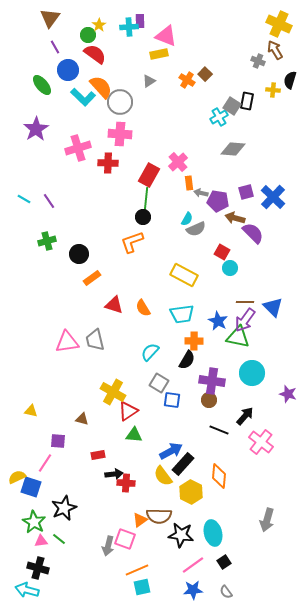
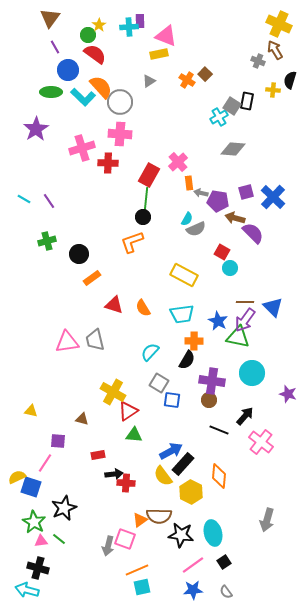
green ellipse at (42, 85): moved 9 px right, 7 px down; rotated 50 degrees counterclockwise
pink cross at (78, 148): moved 4 px right
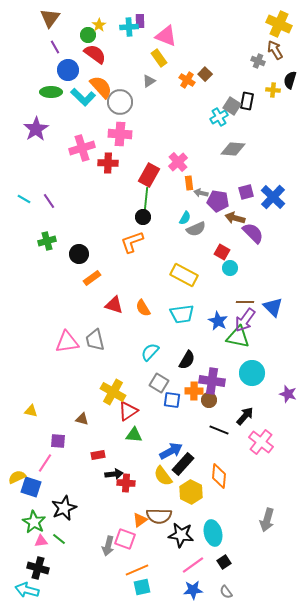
yellow rectangle at (159, 54): moved 4 px down; rotated 66 degrees clockwise
cyan semicircle at (187, 219): moved 2 px left, 1 px up
orange cross at (194, 341): moved 50 px down
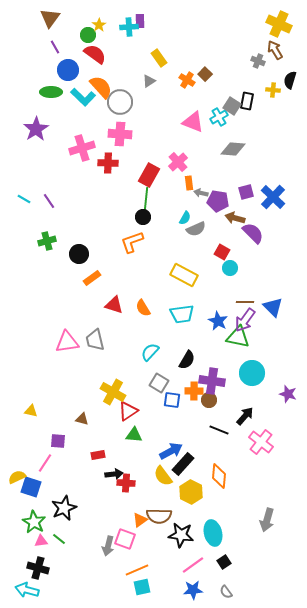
pink triangle at (166, 36): moved 27 px right, 86 px down
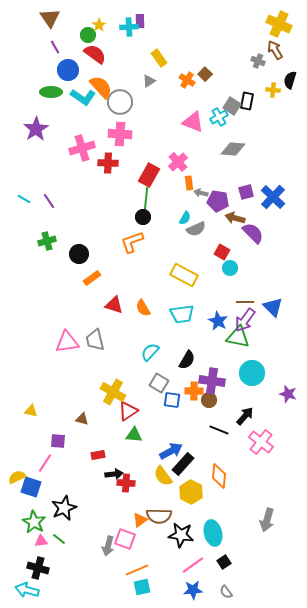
brown triangle at (50, 18): rotated 10 degrees counterclockwise
cyan L-shape at (83, 97): rotated 10 degrees counterclockwise
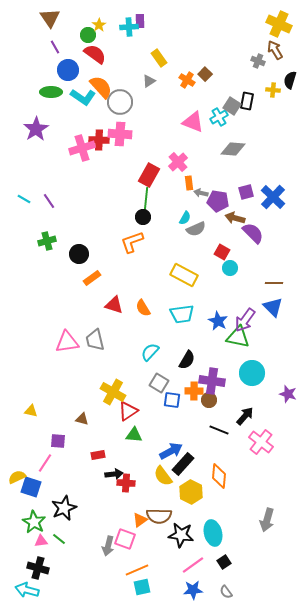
red cross at (108, 163): moved 9 px left, 23 px up
brown line at (245, 302): moved 29 px right, 19 px up
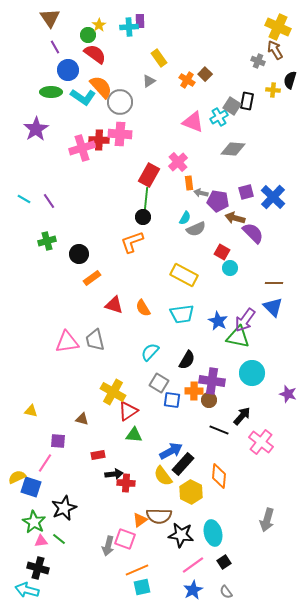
yellow cross at (279, 24): moved 1 px left, 3 px down
black arrow at (245, 416): moved 3 px left
blue star at (193, 590): rotated 24 degrees counterclockwise
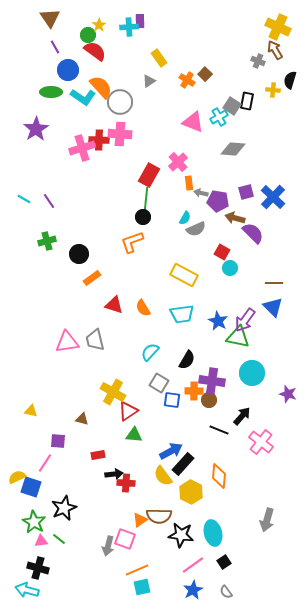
red semicircle at (95, 54): moved 3 px up
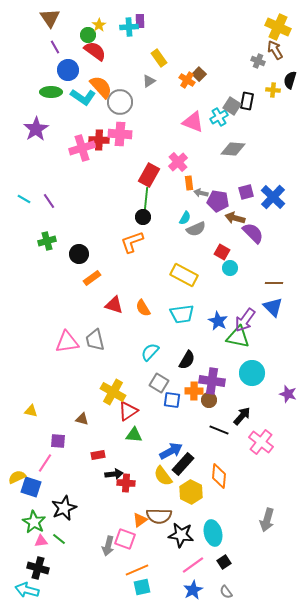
brown square at (205, 74): moved 6 px left
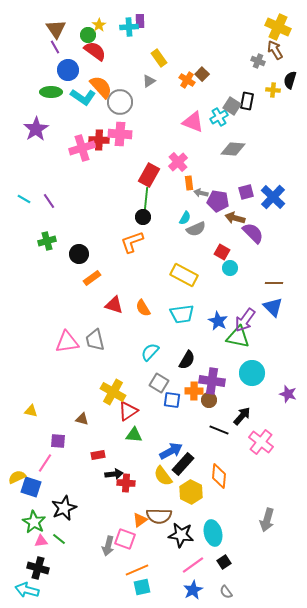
brown triangle at (50, 18): moved 6 px right, 11 px down
brown square at (199, 74): moved 3 px right
